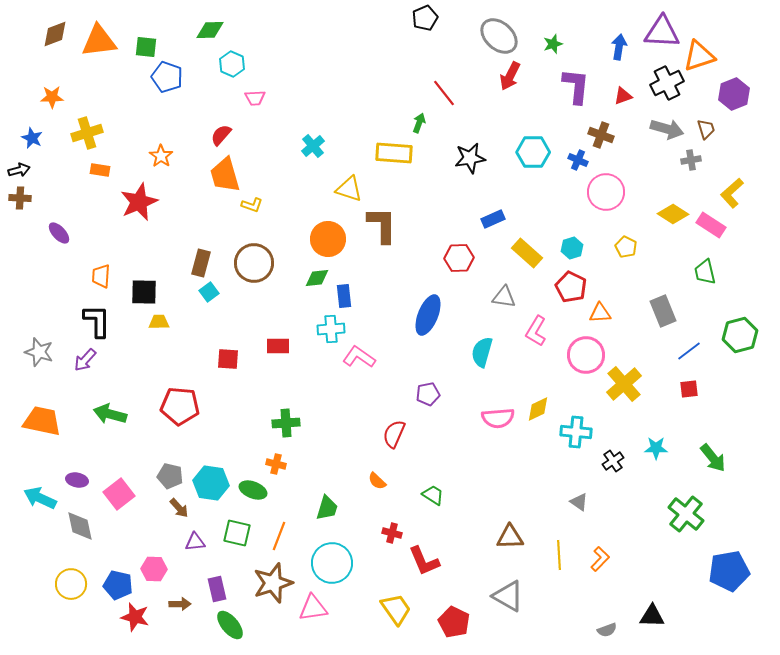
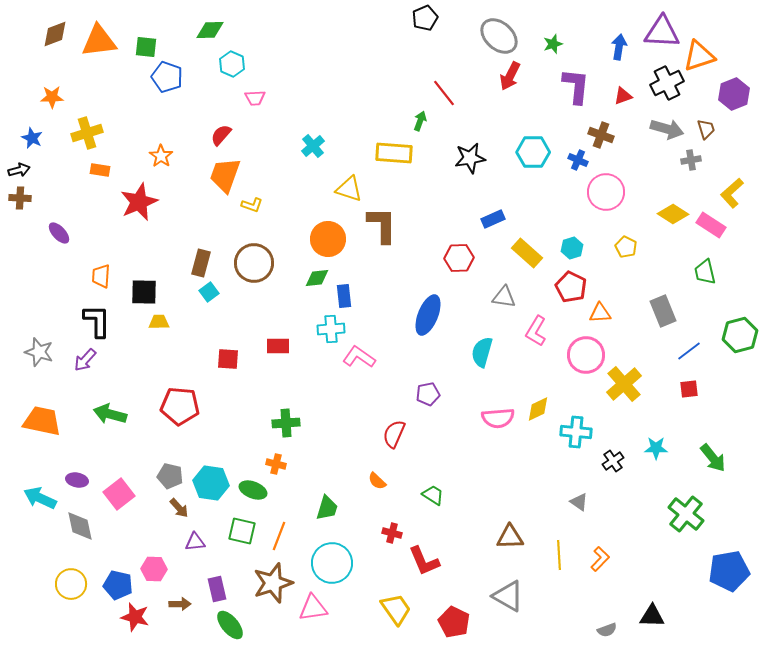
green arrow at (419, 123): moved 1 px right, 2 px up
orange trapezoid at (225, 175): rotated 36 degrees clockwise
green square at (237, 533): moved 5 px right, 2 px up
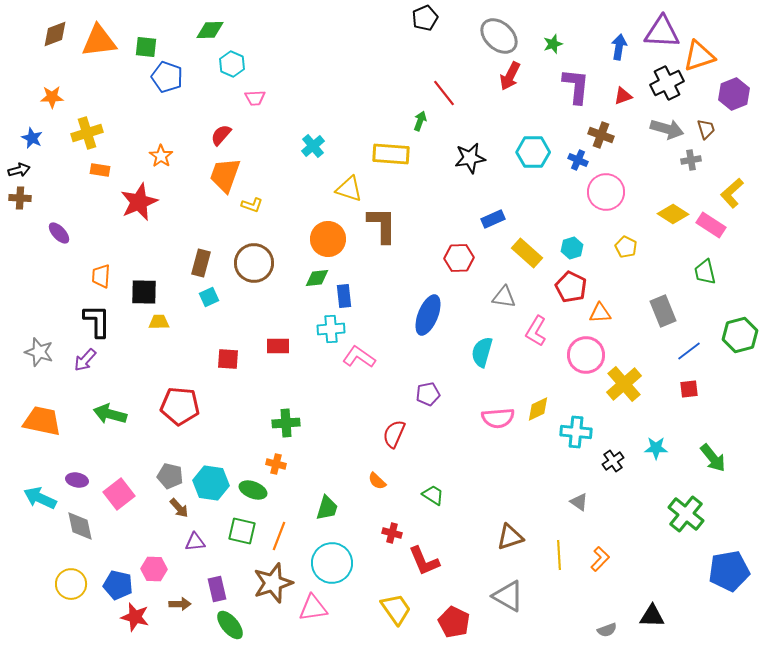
yellow rectangle at (394, 153): moved 3 px left, 1 px down
cyan square at (209, 292): moved 5 px down; rotated 12 degrees clockwise
brown triangle at (510, 537): rotated 16 degrees counterclockwise
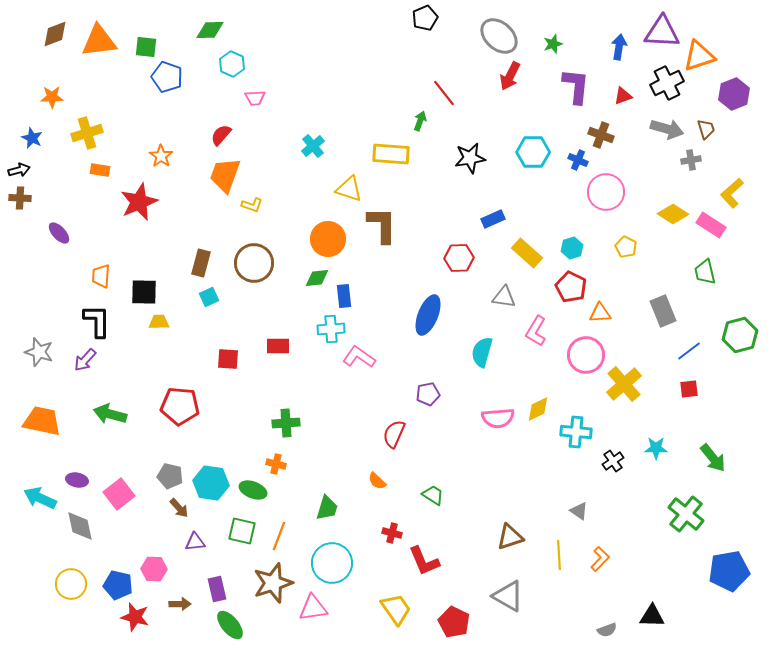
gray triangle at (579, 502): moved 9 px down
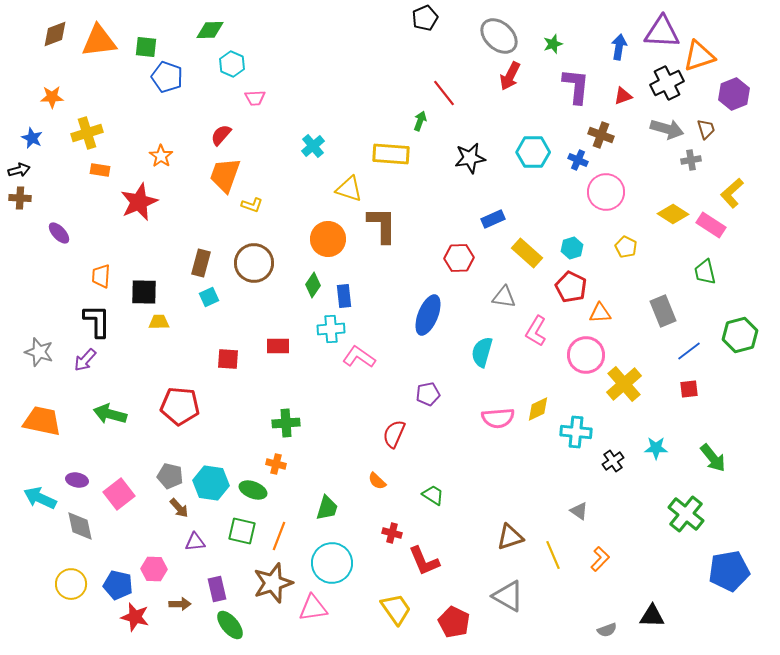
green diamond at (317, 278): moved 4 px left, 7 px down; rotated 50 degrees counterclockwise
yellow line at (559, 555): moved 6 px left; rotated 20 degrees counterclockwise
